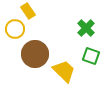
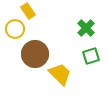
green square: rotated 36 degrees counterclockwise
yellow trapezoid: moved 4 px left, 3 px down
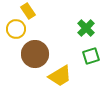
yellow circle: moved 1 px right
yellow trapezoid: moved 2 px down; rotated 105 degrees clockwise
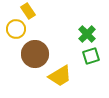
green cross: moved 1 px right, 6 px down
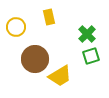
yellow rectangle: moved 21 px right, 6 px down; rotated 21 degrees clockwise
yellow circle: moved 2 px up
brown circle: moved 5 px down
